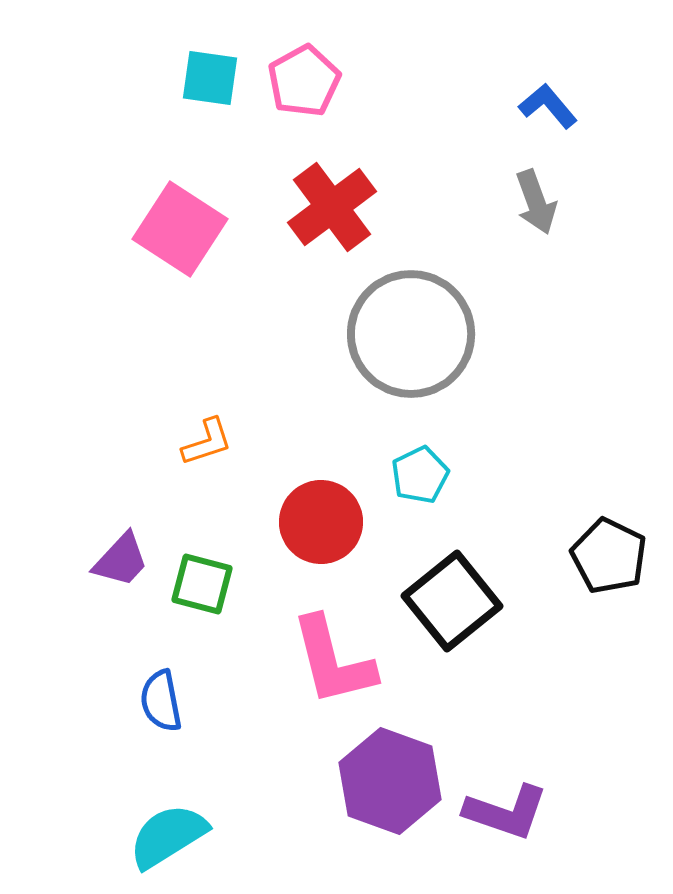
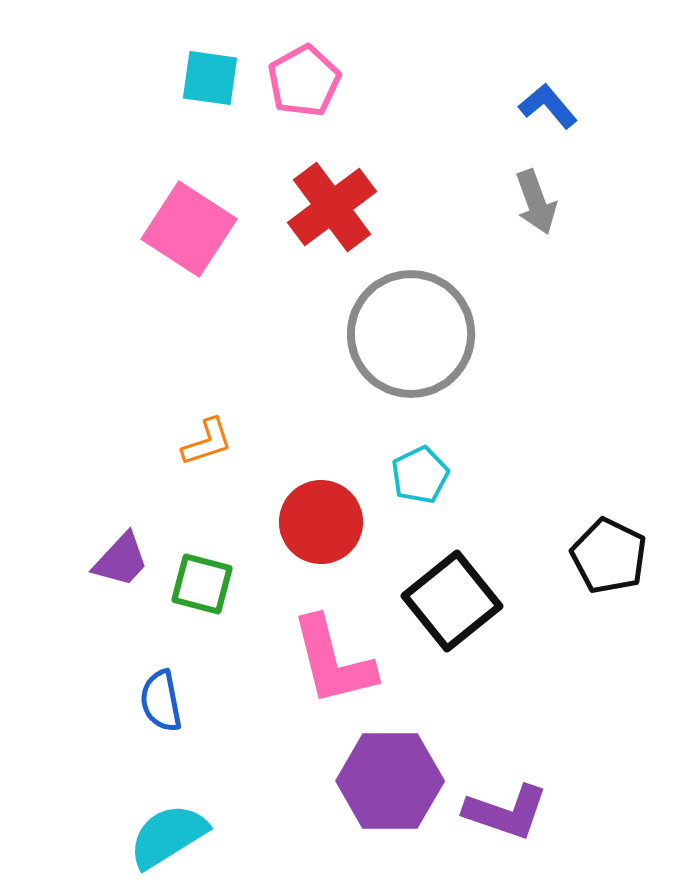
pink square: moved 9 px right
purple hexagon: rotated 20 degrees counterclockwise
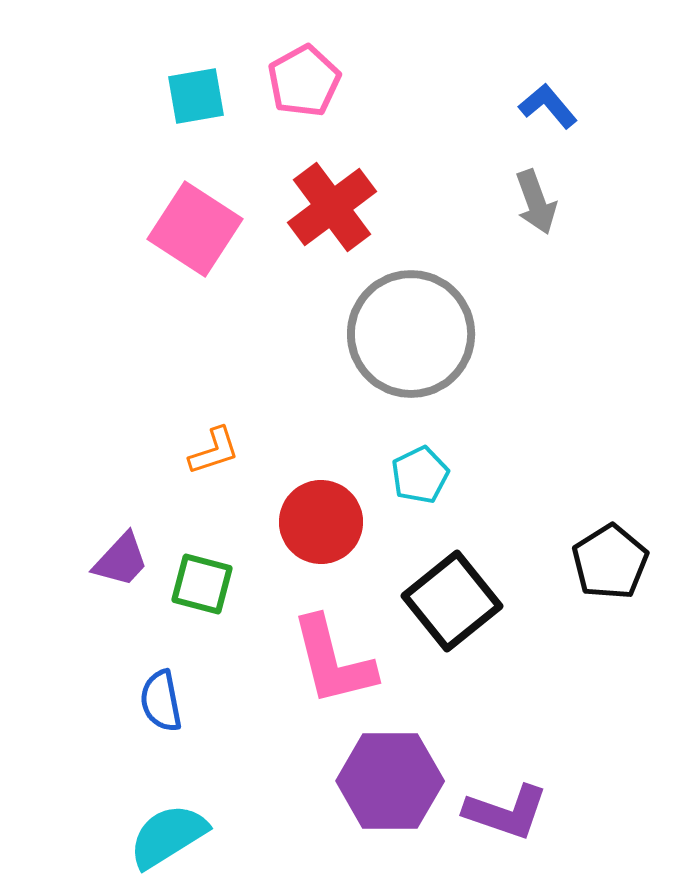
cyan square: moved 14 px left, 18 px down; rotated 18 degrees counterclockwise
pink square: moved 6 px right
orange L-shape: moved 7 px right, 9 px down
black pentagon: moved 1 px right, 6 px down; rotated 14 degrees clockwise
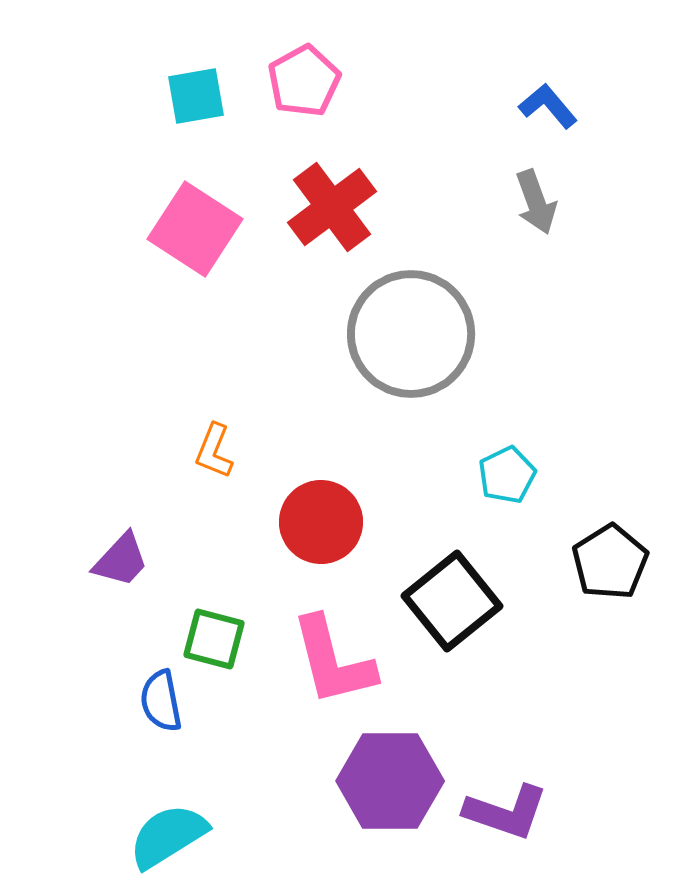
orange L-shape: rotated 130 degrees clockwise
cyan pentagon: moved 87 px right
green square: moved 12 px right, 55 px down
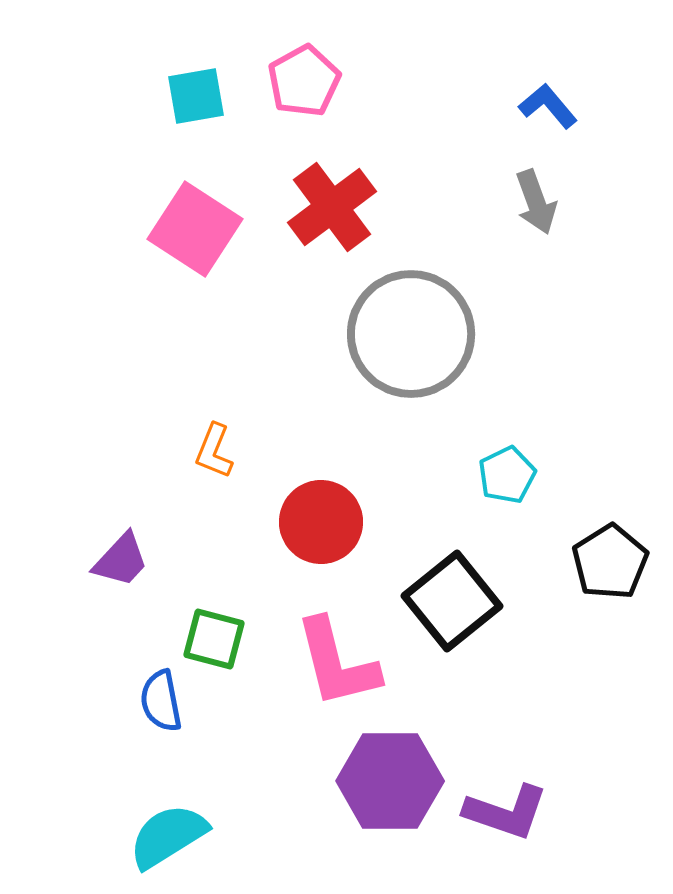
pink L-shape: moved 4 px right, 2 px down
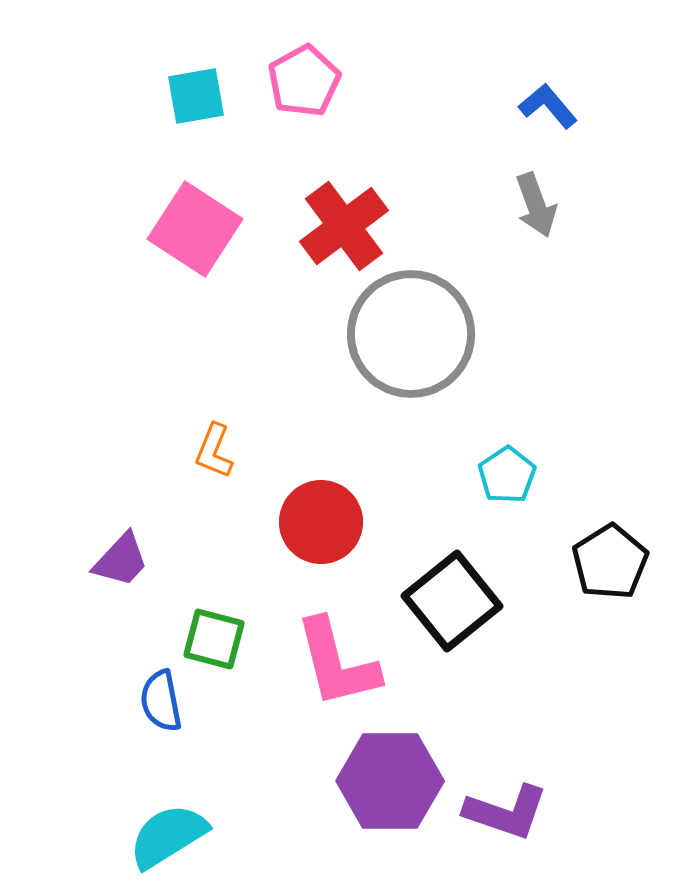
gray arrow: moved 3 px down
red cross: moved 12 px right, 19 px down
cyan pentagon: rotated 8 degrees counterclockwise
